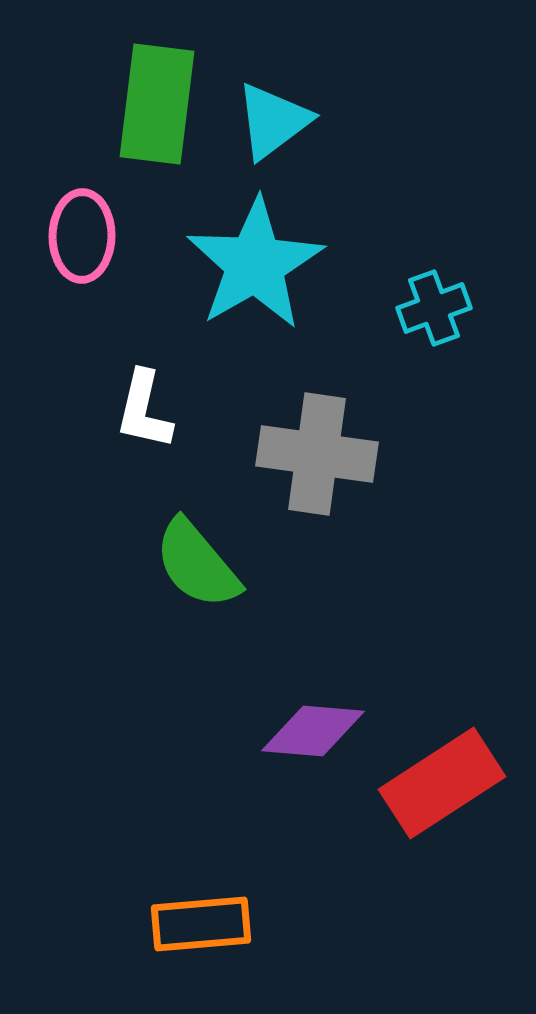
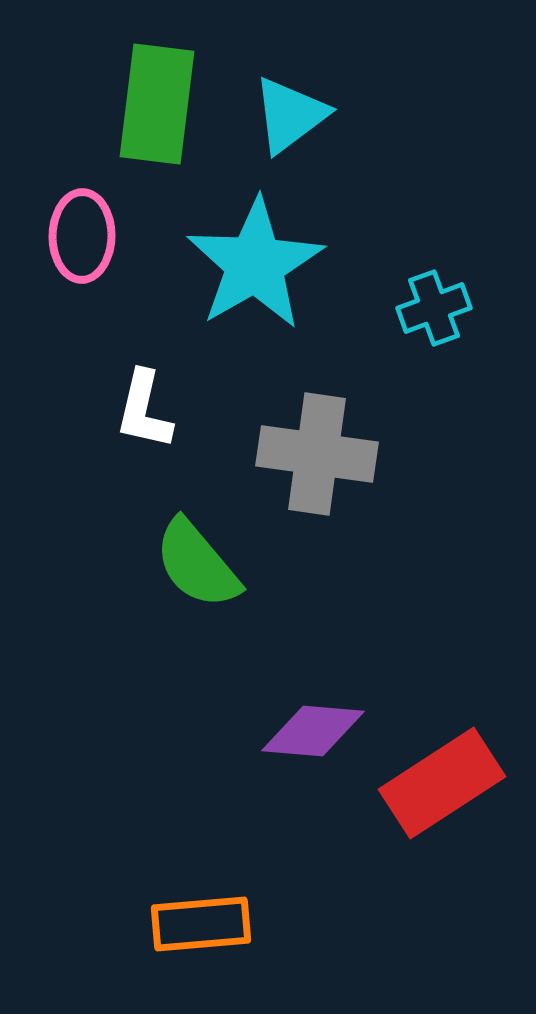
cyan triangle: moved 17 px right, 6 px up
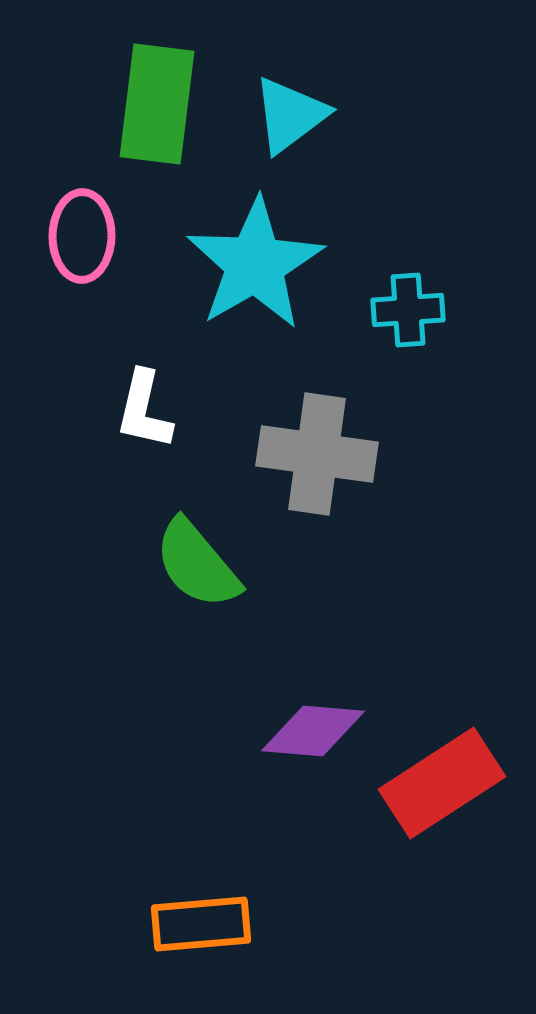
cyan cross: moved 26 px left, 2 px down; rotated 16 degrees clockwise
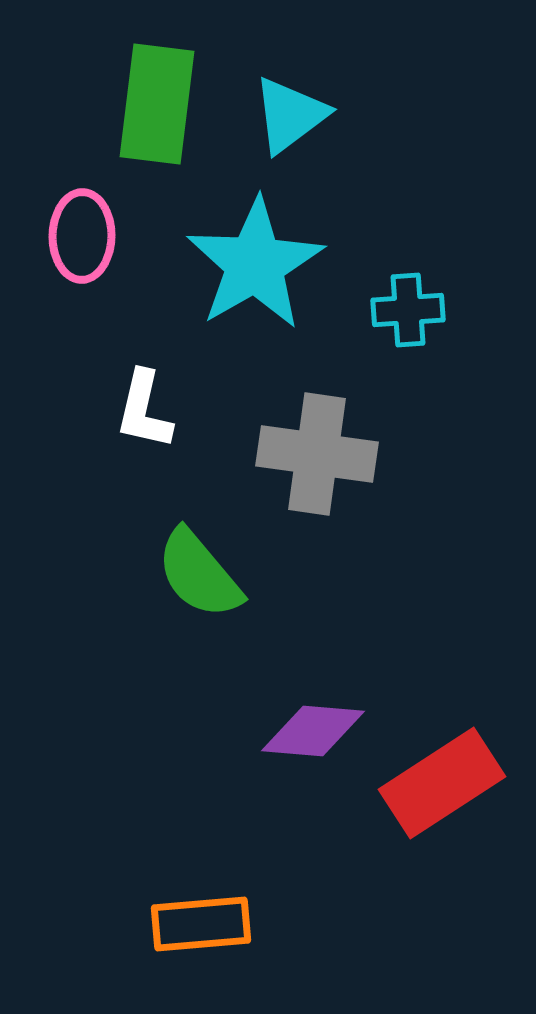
green semicircle: moved 2 px right, 10 px down
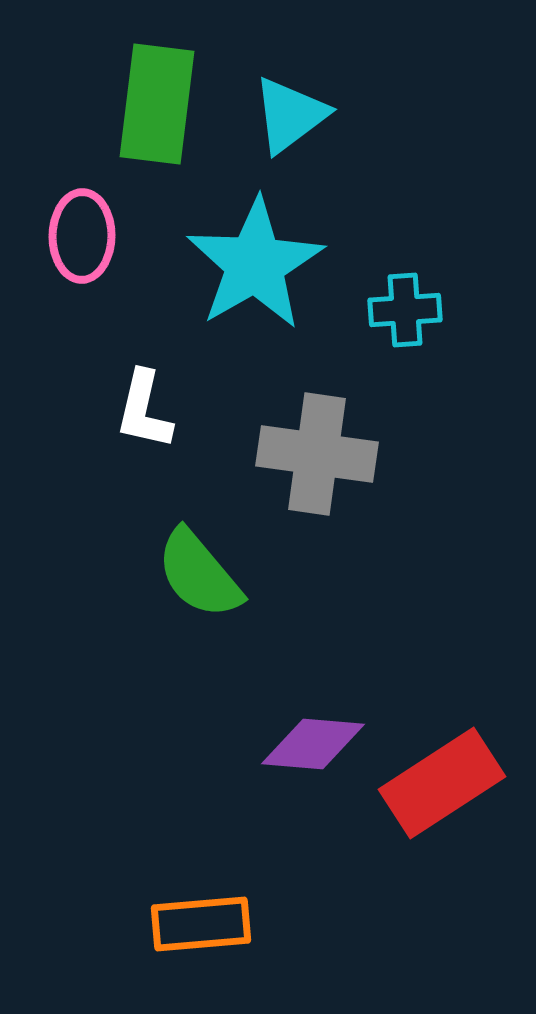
cyan cross: moved 3 px left
purple diamond: moved 13 px down
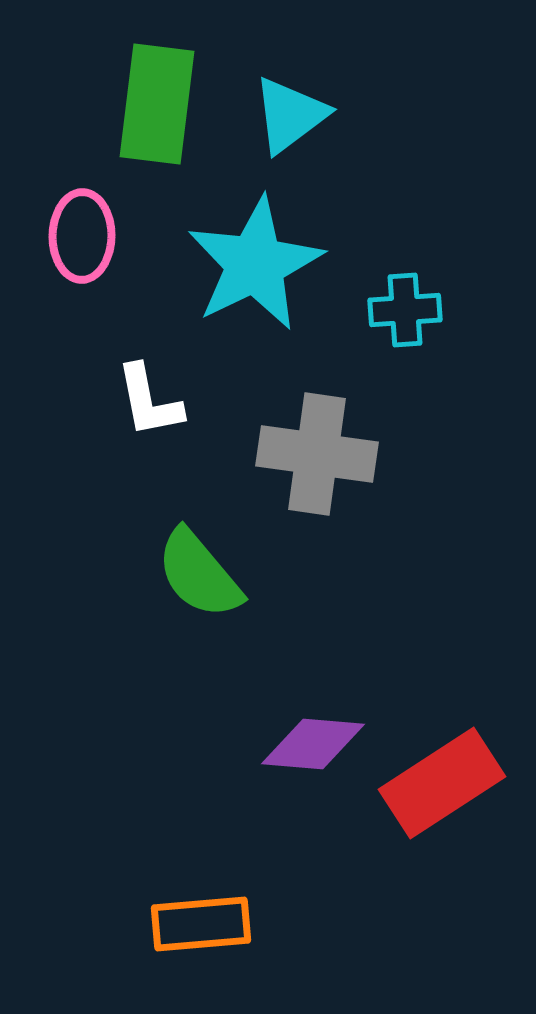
cyan star: rotated 4 degrees clockwise
white L-shape: moved 5 px right, 9 px up; rotated 24 degrees counterclockwise
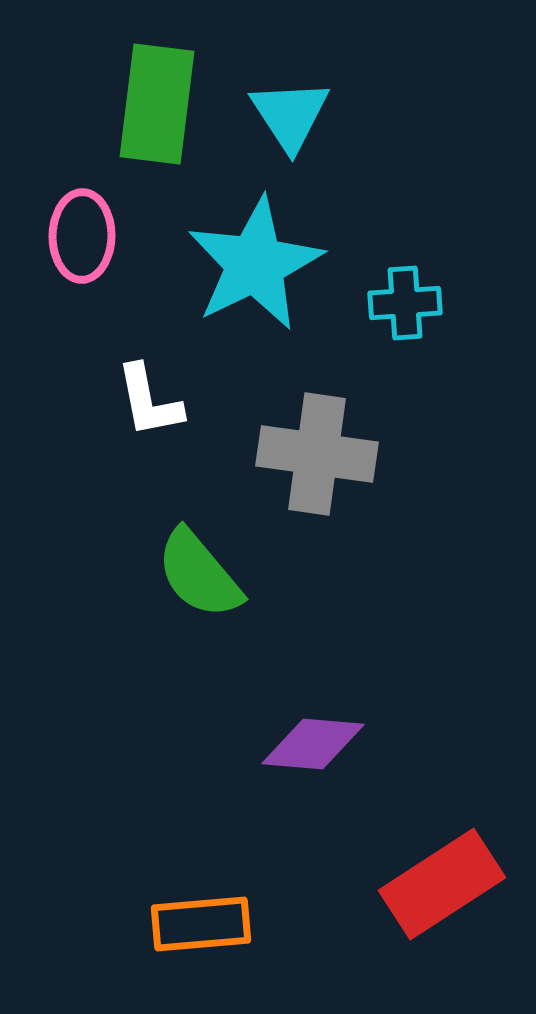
cyan triangle: rotated 26 degrees counterclockwise
cyan cross: moved 7 px up
red rectangle: moved 101 px down
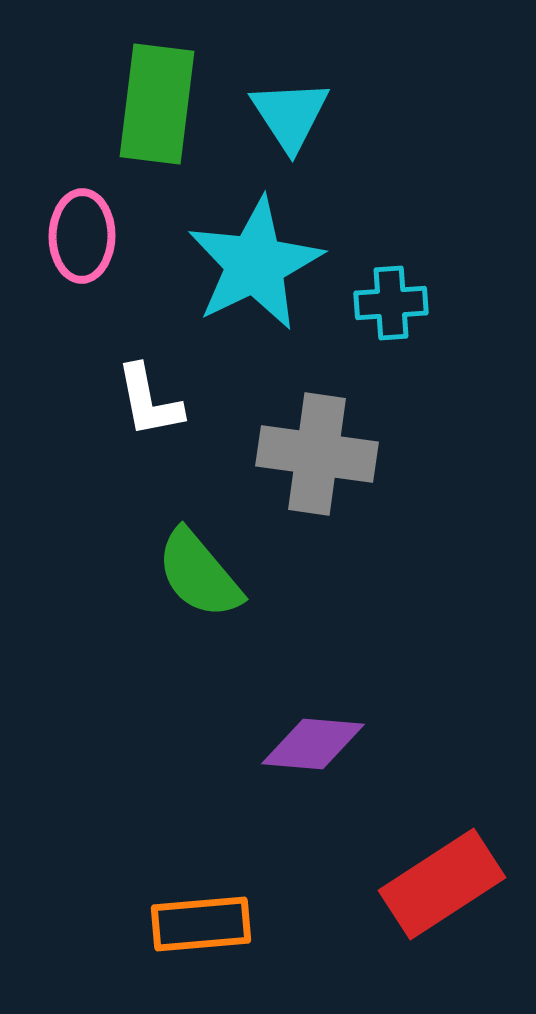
cyan cross: moved 14 px left
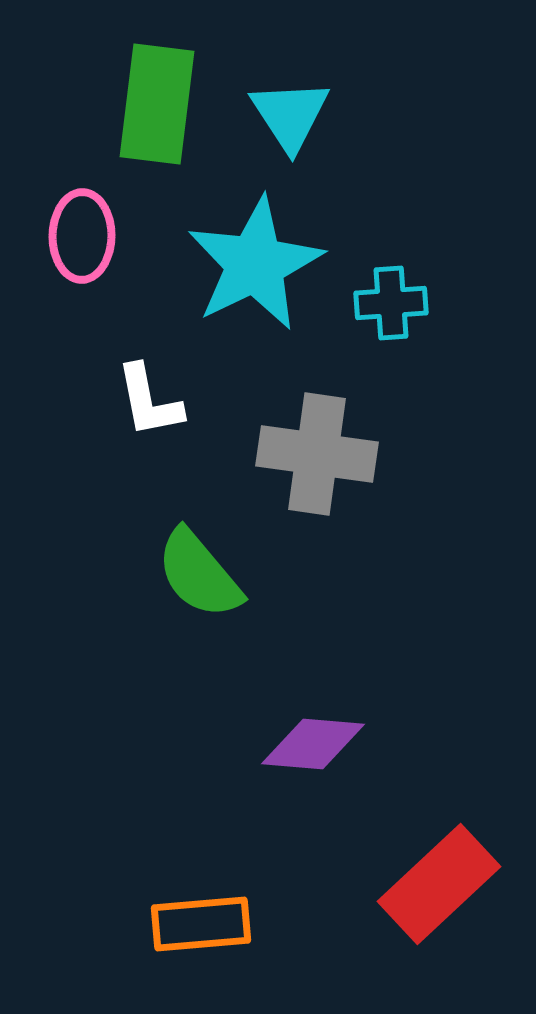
red rectangle: moved 3 px left; rotated 10 degrees counterclockwise
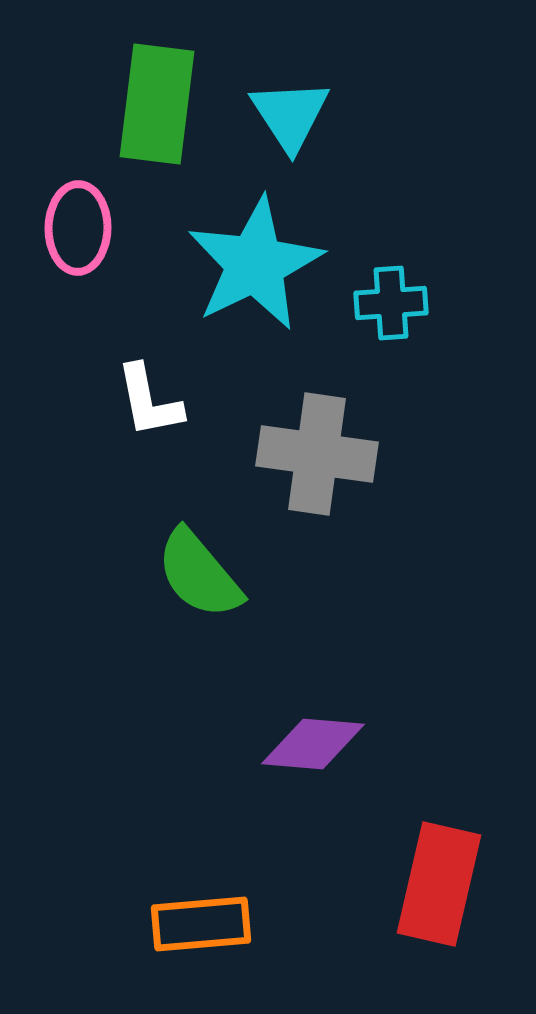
pink ellipse: moved 4 px left, 8 px up
red rectangle: rotated 34 degrees counterclockwise
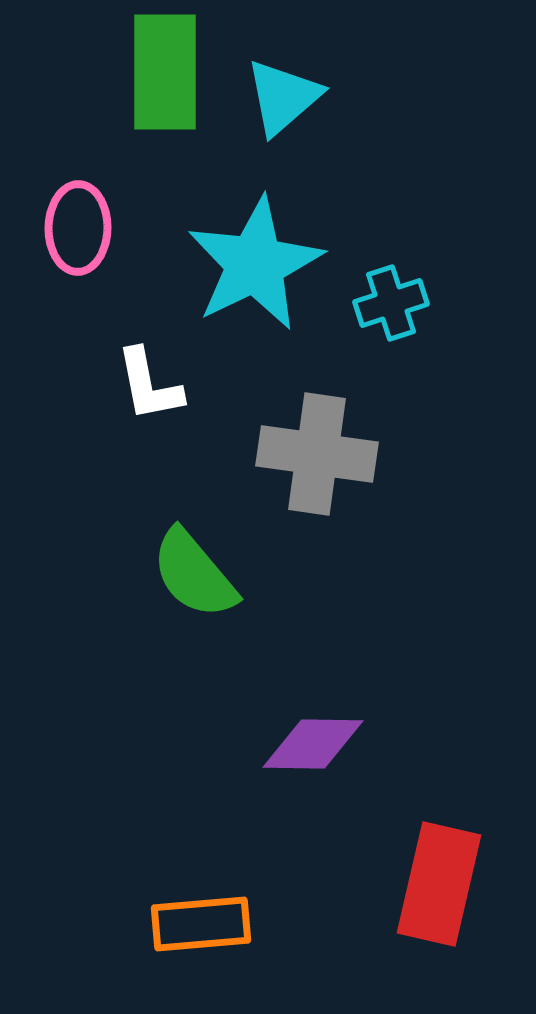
green rectangle: moved 8 px right, 32 px up; rotated 7 degrees counterclockwise
cyan triangle: moved 7 px left, 18 px up; rotated 22 degrees clockwise
cyan cross: rotated 14 degrees counterclockwise
white L-shape: moved 16 px up
green semicircle: moved 5 px left
purple diamond: rotated 4 degrees counterclockwise
